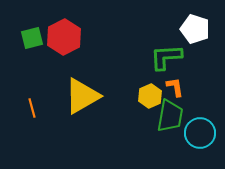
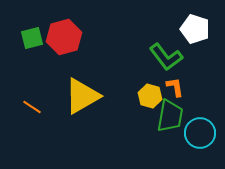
red hexagon: rotated 12 degrees clockwise
green L-shape: rotated 124 degrees counterclockwise
yellow hexagon: rotated 20 degrees counterclockwise
orange line: moved 1 px up; rotated 42 degrees counterclockwise
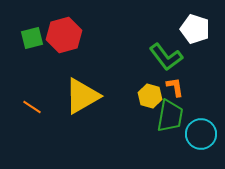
red hexagon: moved 2 px up
cyan circle: moved 1 px right, 1 px down
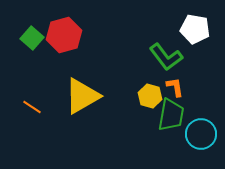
white pentagon: rotated 8 degrees counterclockwise
green square: rotated 35 degrees counterclockwise
green trapezoid: moved 1 px right, 1 px up
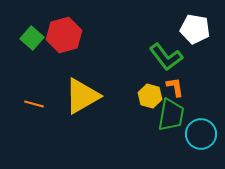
orange line: moved 2 px right, 3 px up; rotated 18 degrees counterclockwise
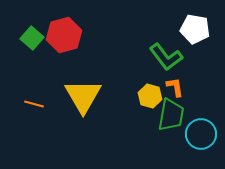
yellow triangle: moved 1 px right; rotated 30 degrees counterclockwise
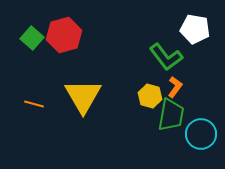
orange L-shape: rotated 45 degrees clockwise
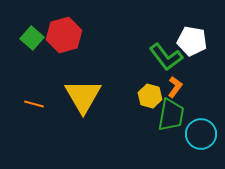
white pentagon: moved 3 px left, 12 px down
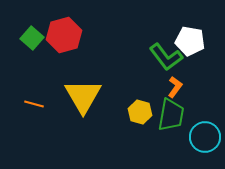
white pentagon: moved 2 px left
yellow hexagon: moved 10 px left, 16 px down
cyan circle: moved 4 px right, 3 px down
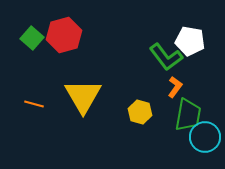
green trapezoid: moved 17 px right
